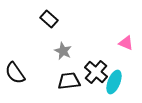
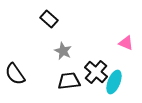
black semicircle: moved 1 px down
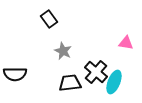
black rectangle: rotated 12 degrees clockwise
pink triangle: rotated 14 degrees counterclockwise
black semicircle: rotated 55 degrees counterclockwise
black trapezoid: moved 1 px right, 2 px down
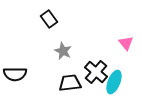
pink triangle: rotated 42 degrees clockwise
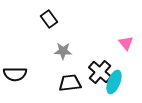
gray star: rotated 24 degrees counterclockwise
black cross: moved 4 px right
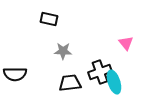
black rectangle: rotated 42 degrees counterclockwise
black cross: rotated 30 degrees clockwise
cyan ellipse: rotated 40 degrees counterclockwise
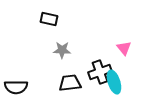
pink triangle: moved 2 px left, 5 px down
gray star: moved 1 px left, 1 px up
black semicircle: moved 1 px right, 13 px down
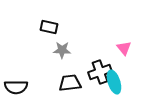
black rectangle: moved 8 px down
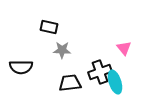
cyan ellipse: moved 1 px right
black semicircle: moved 5 px right, 20 px up
